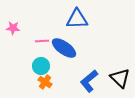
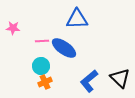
orange cross: rotated 32 degrees clockwise
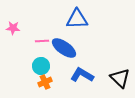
blue L-shape: moved 7 px left, 6 px up; rotated 70 degrees clockwise
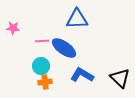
orange cross: rotated 16 degrees clockwise
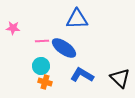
orange cross: rotated 24 degrees clockwise
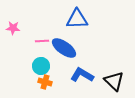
black triangle: moved 6 px left, 3 px down
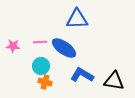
pink star: moved 18 px down
pink line: moved 2 px left, 1 px down
black triangle: rotated 35 degrees counterclockwise
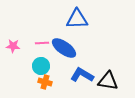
pink line: moved 2 px right, 1 px down
black triangle: moved 6 px left
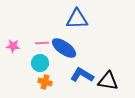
cyan circle: moved 1 px left, 3 px up
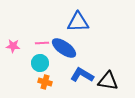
blue triangle: moved 1 px right, 3 px down
